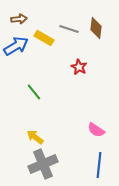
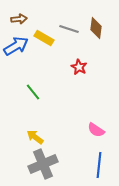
green line: moved 1 px left
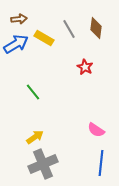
gray line: rotated 42 degrees clockwise
blue arrow: moved 2 px up
red star: moved 6 px right
yellow arrow: rotated 108 degrees clockwise
blue line: moved 2 px right, 2 px up
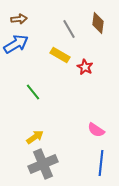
brown diamond: moved 2 px right, 5 px up
yellow rectangle: moved 16 px right, 17 px down
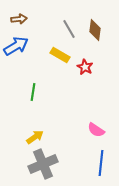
brown diamond: moved 3 px left, 7 px down
blue arrow: moved 2 px down
green line: rotated 48 degrees clockwise
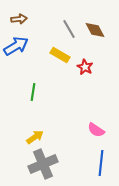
brown diamond: rotated 35 degrees counterclockwise
